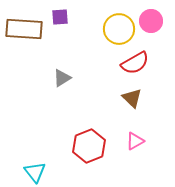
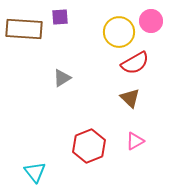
yellow circle: moved 3 px down
brown triangle: moved 2 px left
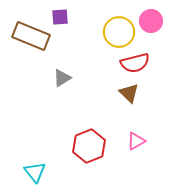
brown rectangle: moved 7 px right, 7 px down; rotated 18 degrees clockwise
red semicircle: rotated 16 degrees clockwise
brown triangle: moved 1 px left, 5 px up
pink triangle: moved 1 px right
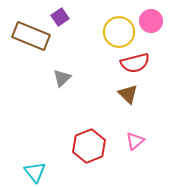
purple square: rotated 30 degrees counterclockwise
gray triangle: rotated 12 degrees counterclockwise
brown triangle: moved 1 px left, 1 px down
pink triangle: moved 1 px left; rotated 12 degrees counterclockwise
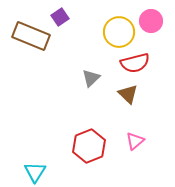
gray triangle: moved 29 px right
cyan triangle: rotated 10 degrees clockwise
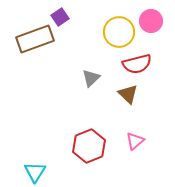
brown rectangle: moved 4 px right, 3 px down; rotated 42 degrees counterclockwise
red semicircle: moved 2 px right, 1 px down
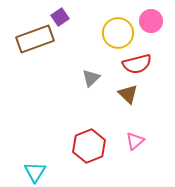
yellow circle: moved 1 px left, 1 px down
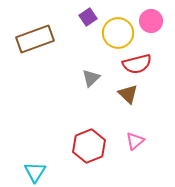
purple square: moved 28 px right
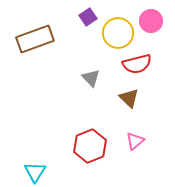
gray triangle: rotated 30 degrees counterclockwise
brown triangle: moved 1 px right, 4 px down
red hexagon: moved 1 px right
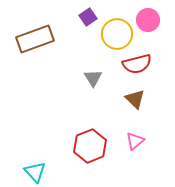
pink circle: moved 3 px left, 1 px up
yellow circle: moved 1 px left, 1 px down
gray triangle: moved 2 px right; rotated 12 degrees clockwise
brown triangle: moved 6 px right, 1 px down
cyan triangle: rotated 15 degrees counterclockwise
